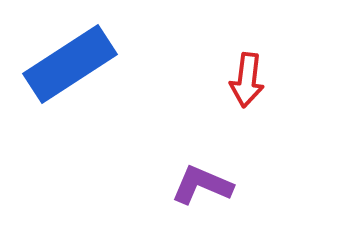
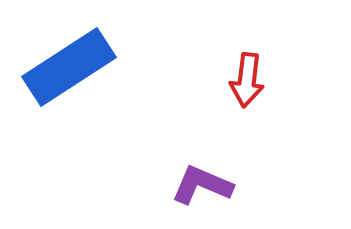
blue rectangle: moved 1 px left, 3 px down
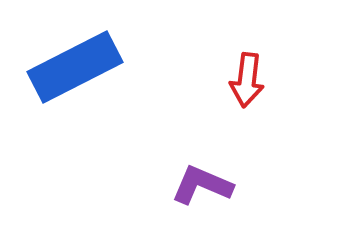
blue rectangle: moved 6 px right; rotated 6 degrees clockwise
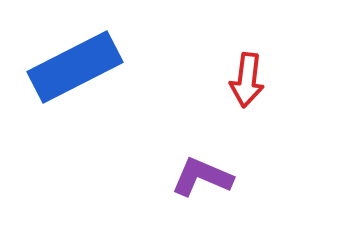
purple L-shape: moved 8 px up
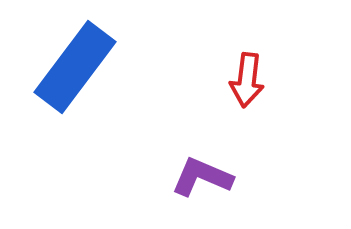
blue rectangle: rotated 26 degrees counterclockwise
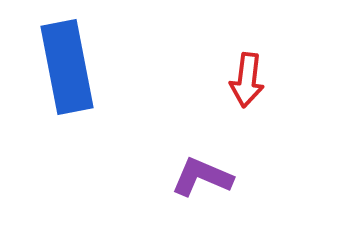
blue rectangle: moved 8 px left; rotated 48 degrees counterclockwise
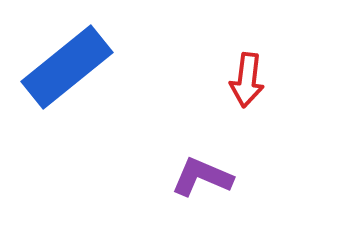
blue rectangle: rotated 62 degrees clockwise
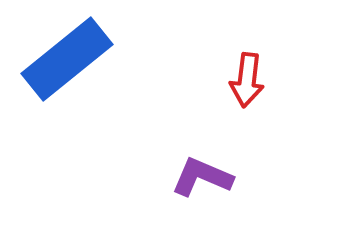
blue rectangle: moved 8 px up
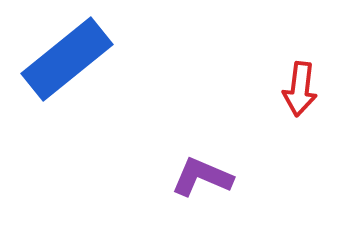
red arrow: moved 53 px right, 9 px down
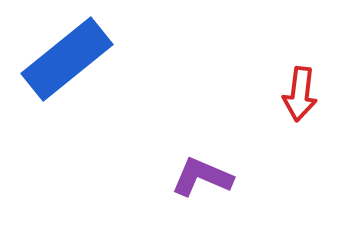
red arrow: moved 5 px down
